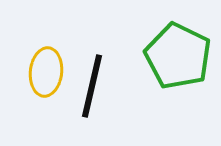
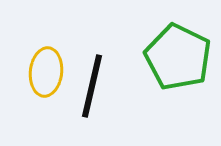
green pentagon: moved 1 px down
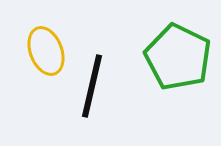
yellow ellipse: moved 21 px up; rotated 27 degrees counterclockwise
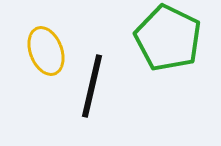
green pentagon: moved 10 px left, 19 px up
